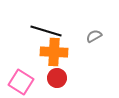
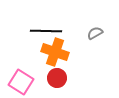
black line: rotated 16 degrees counterclockwise
gray semicircle: moved 1 px right, 3 px up
orange cross: moved 1 px right; rotated 16 degrees clockwise
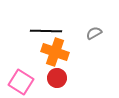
gray semicircle: moved 1 px left
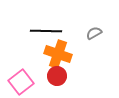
orange cross: moved 3 px right, 2 px down
red circle: moved 2 px up
pink square: rotated 20 degrees clockwise
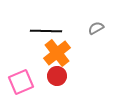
gray semicircle: moved 2 px right, 5 px up
orange cross: moved 1 px left, 1 px up; rotated 32 degrees clockwise
pink square: rotated 15 degrees clockwise
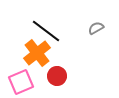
black line: rotated 36 degrees clockwise
orange cross: moved 20 px left
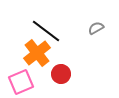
red circle: moved 4 px right, 2 px up
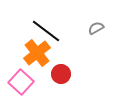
pink square: rotated 25 degrees counterclockwise
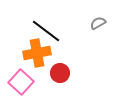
gray semicircle: moved 2 px right, 5 px up
orange cross: rotated 28 degrees clockwise
red circle: moved 1 px left, 1 px up
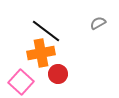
orange cross: moved 4 px right
red circle: moved 2 px left, 1 px down
